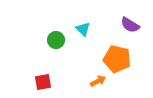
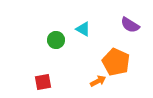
cyan triangle: rotated 14 degrees counterclockwise
orange pentagon: moved 1 px left, 3 px down; rotated 12 degrees clockwise
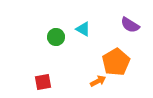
green circle: moved 3 px up
orange pentagon: rotated 16 degrees clockwise
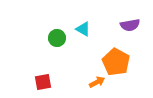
purple semicircle: rotated 42 degrees counterclockwise
green circle: moved 1 px right, 1 px down
orange pentagon: rotated 12 degrees counterclockwise
orange arrow: moved 1 px left, 1 px down
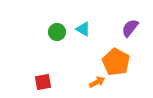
purple semicircle: moved 3 px down; rotated 138 degrees clockwise
green circle: moved 6 px up
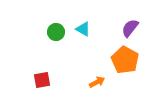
green circle: moved 1 px left
orange pentagon: moved 9 px right, 2 px up
red square: moved 1 px left, 2 px up
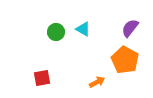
red square: moved 2 px up
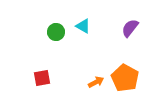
cyan triangle: moved 3 px up
orange pentagon: moved 18 px down
orange arrow: moved 1 px left
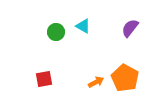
red square: moved 2 px right, 1 px down
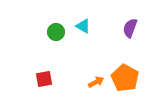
purple semicircle: rotated 18 degrees counterclockwise
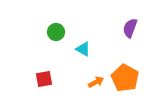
cyan triangle: moved 23 px down
